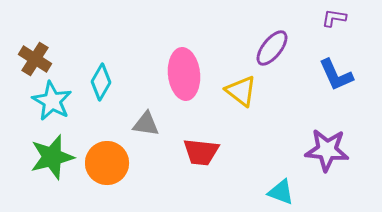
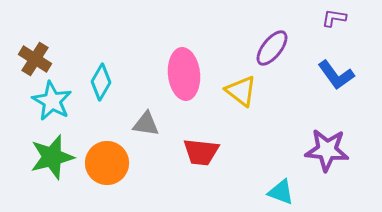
blue L-shape: rotated 12 degrees counterclockwise
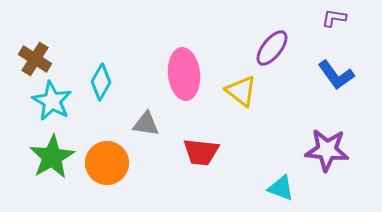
green star: rotated 15 degrees counterclockwise
cyan triangle: moved 4 px up
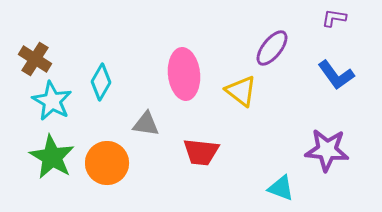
green star: rotated 12 degrees counterclockwise
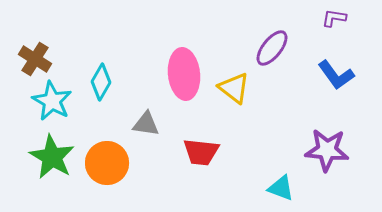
yellow triangle: moved 7 px left, 3 px up
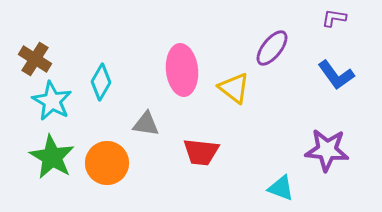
pink ellipse: moved 2 px left, 4 px up
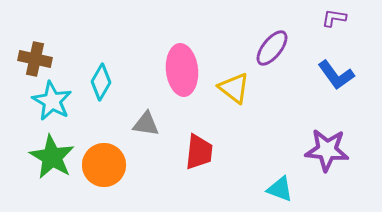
brown cross: rotated 20 degrees counterclockwise
red trapezoid: moved 2 px left; rotated 90 degrees counterclockwise
orange circle: moved 3 px left, 2 px down
cyan triangle: moved 1 px left, 1 px down
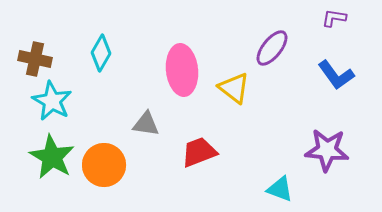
cyan diamond: moved 29 px up
red trapezoid: rotated 117 degrees counterclockwise
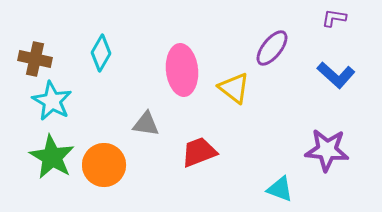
blue L-shape: rotated 12 degrees counterclockwise
